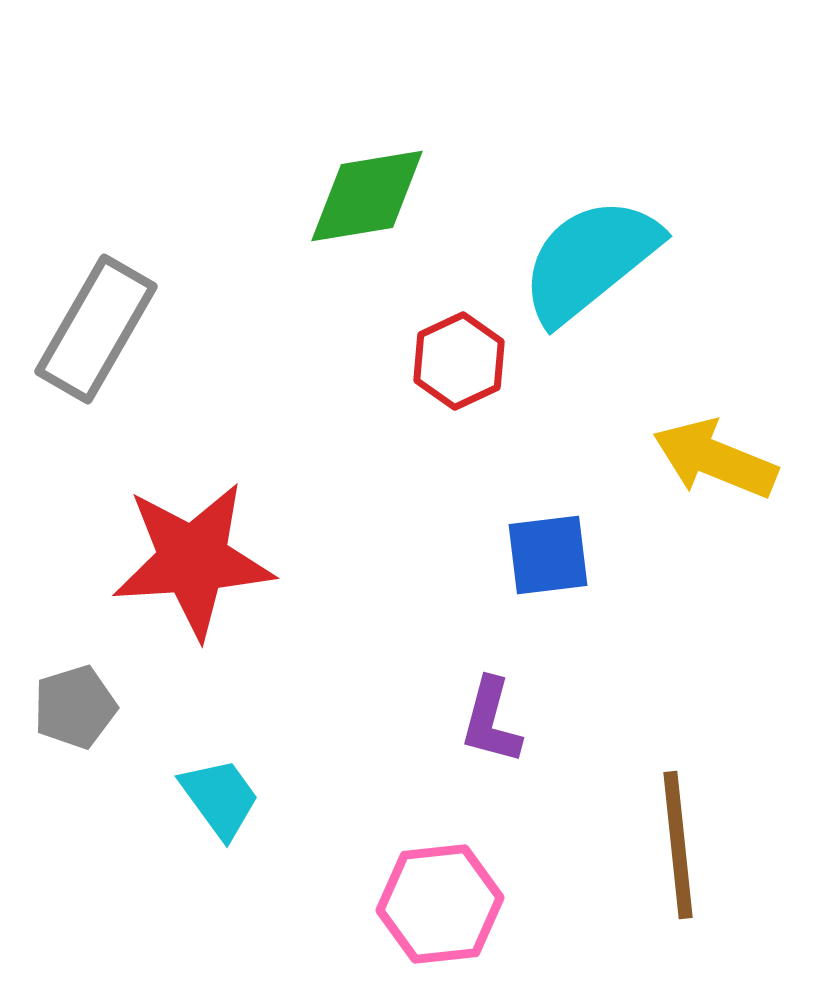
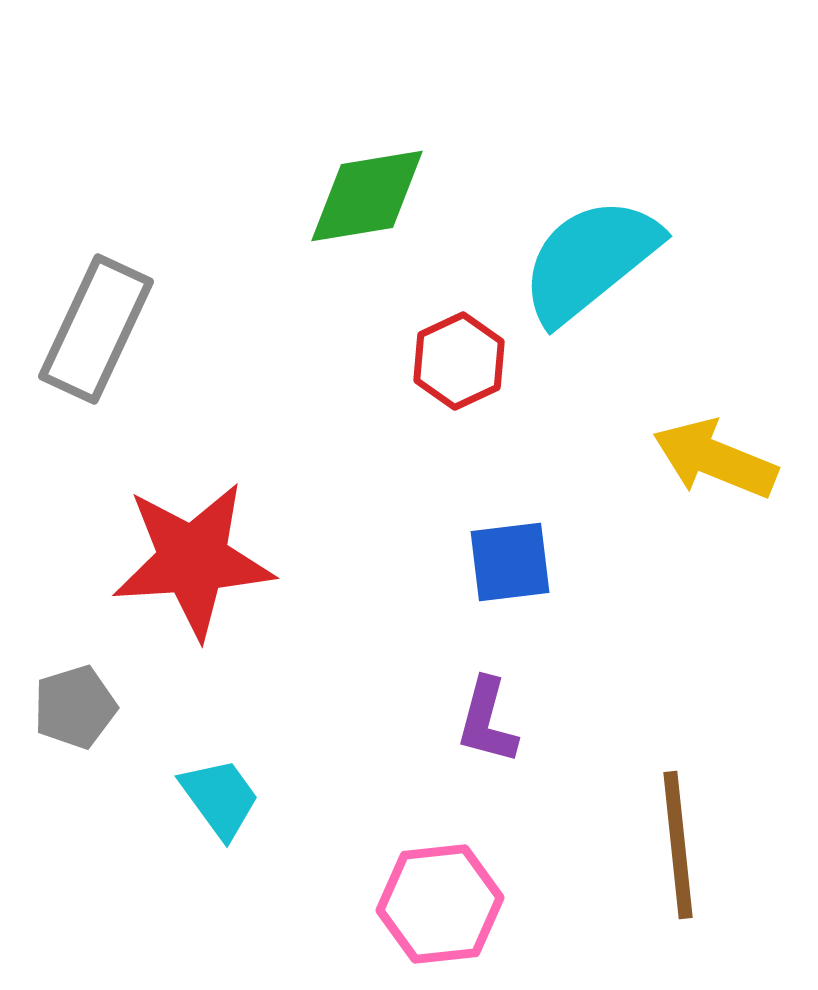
gray rectangle: rotated 5 degrees counterclockwise
blue square: moved 38 px left, 7 px down
purple L-shape: moved 4 px left
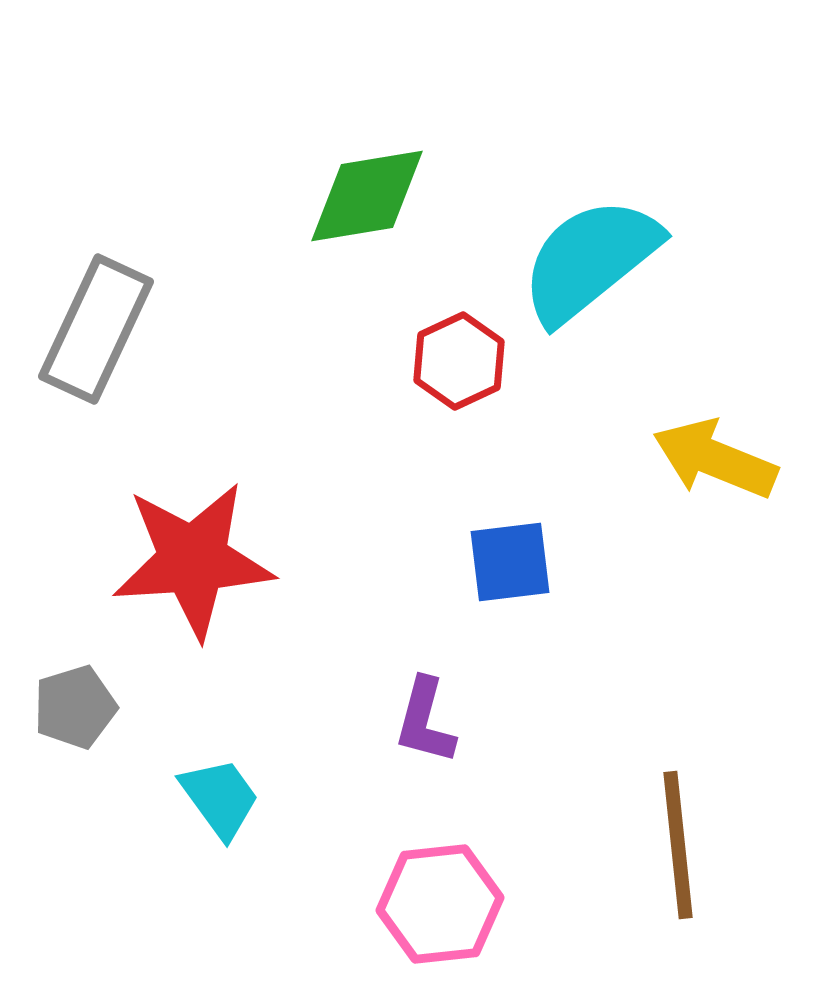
purple L-shape: moved 62 px left
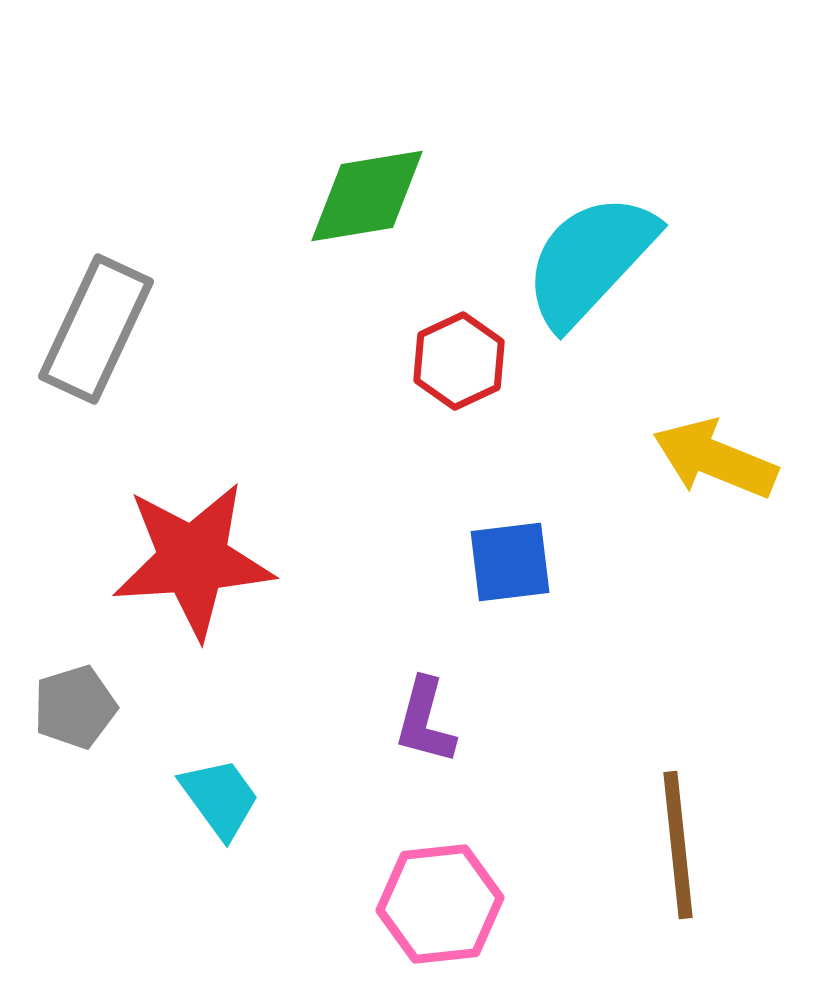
cyan semicircle: rotated 8 degrees counterclockwise
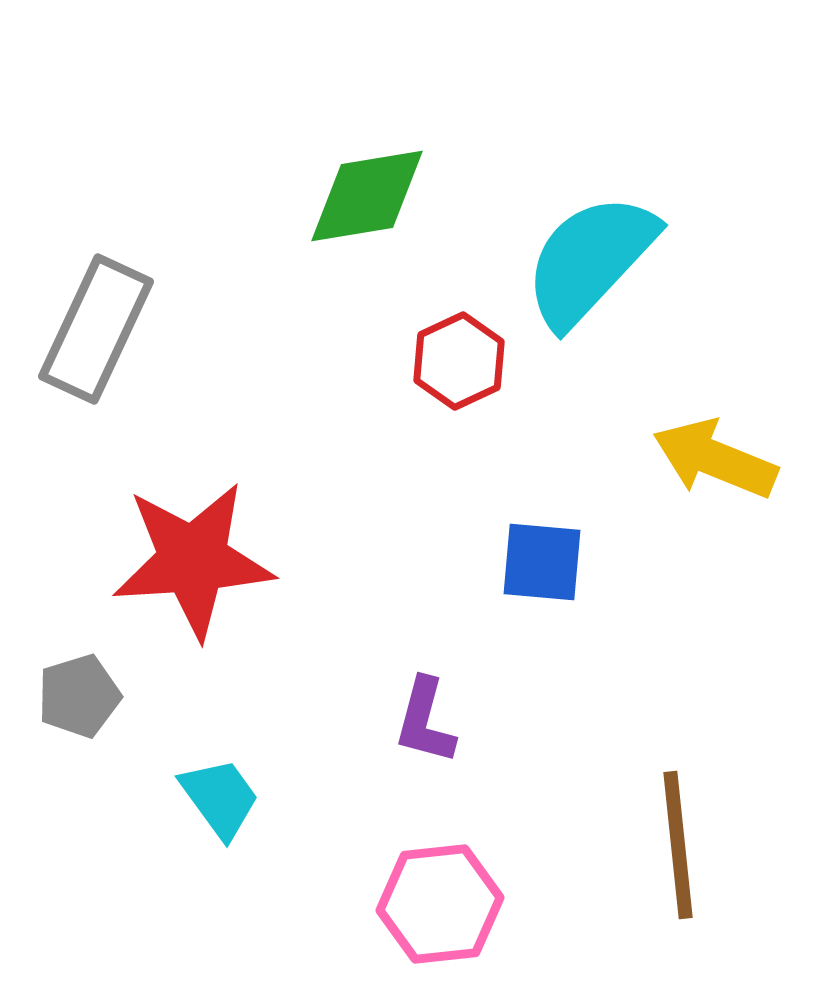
blue square: moved 32 px right; rotated 12 degrees clockwise
gray pentagon: moved 4 px right, 11 px up
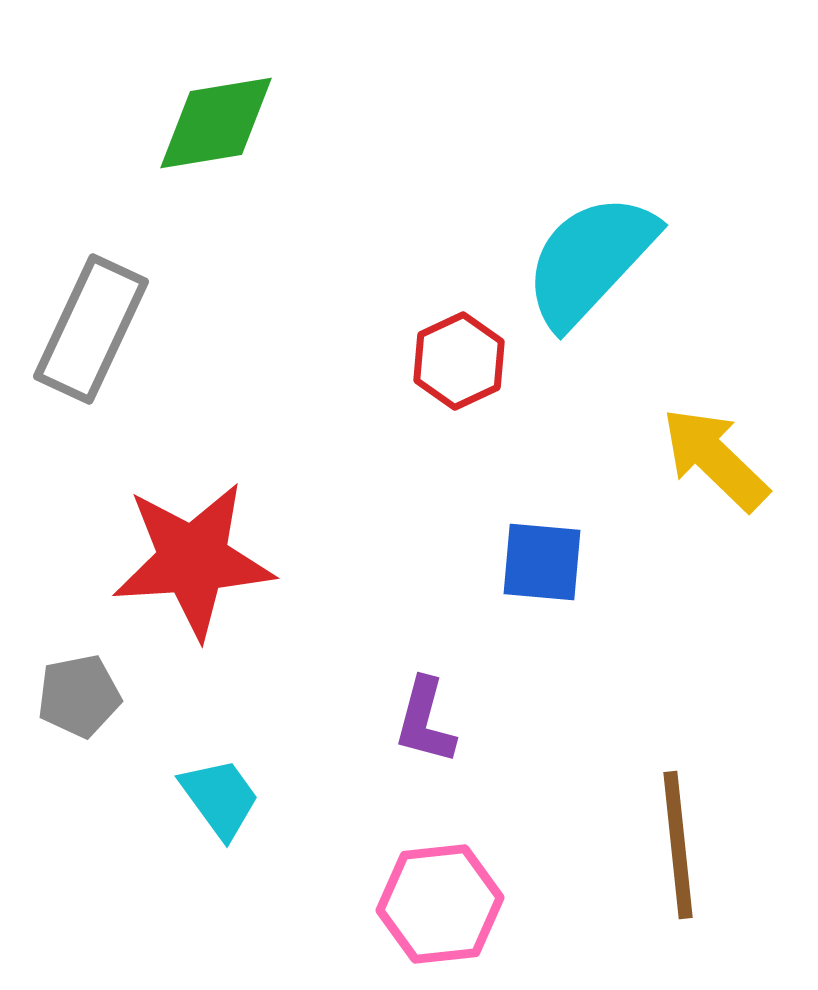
green diamond: moved 151 px left, 73 px up
gray rectangle: moved 5 px left
yellow arrow: rotated 22 degrees clockwise
gray pentagon: rotated 6 degrees clockwise
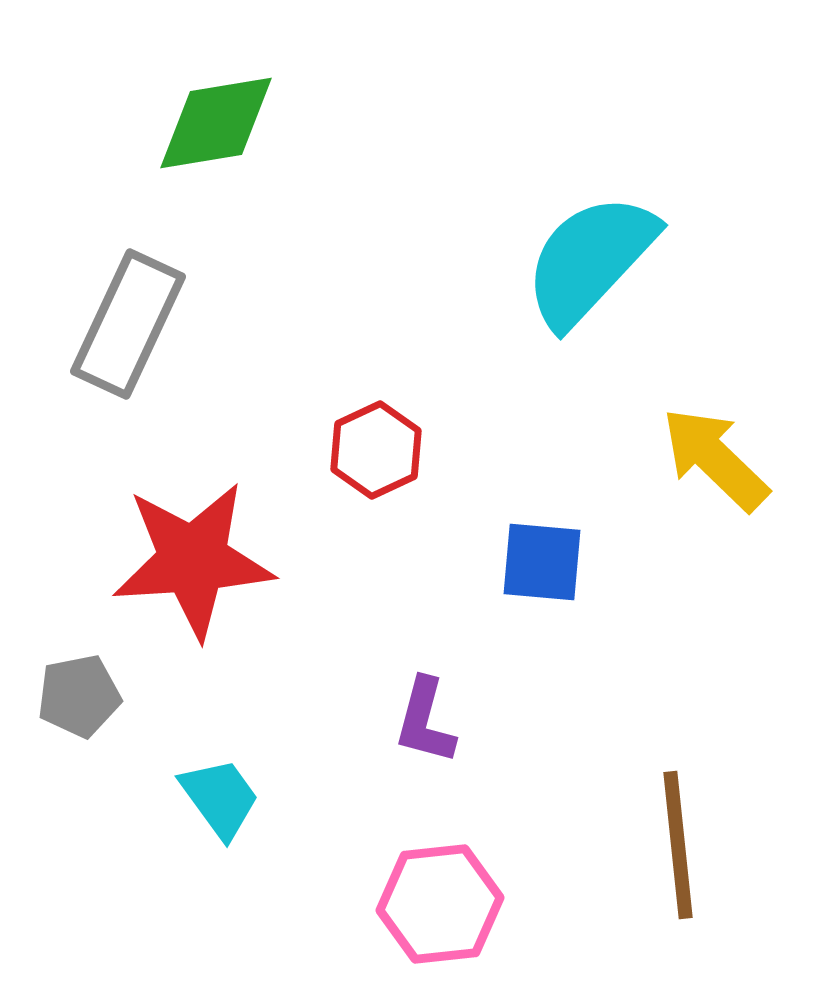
gray rectangle: moved 37 px right, 5 px up
red hexagon: moved 83 px left, 89 px down
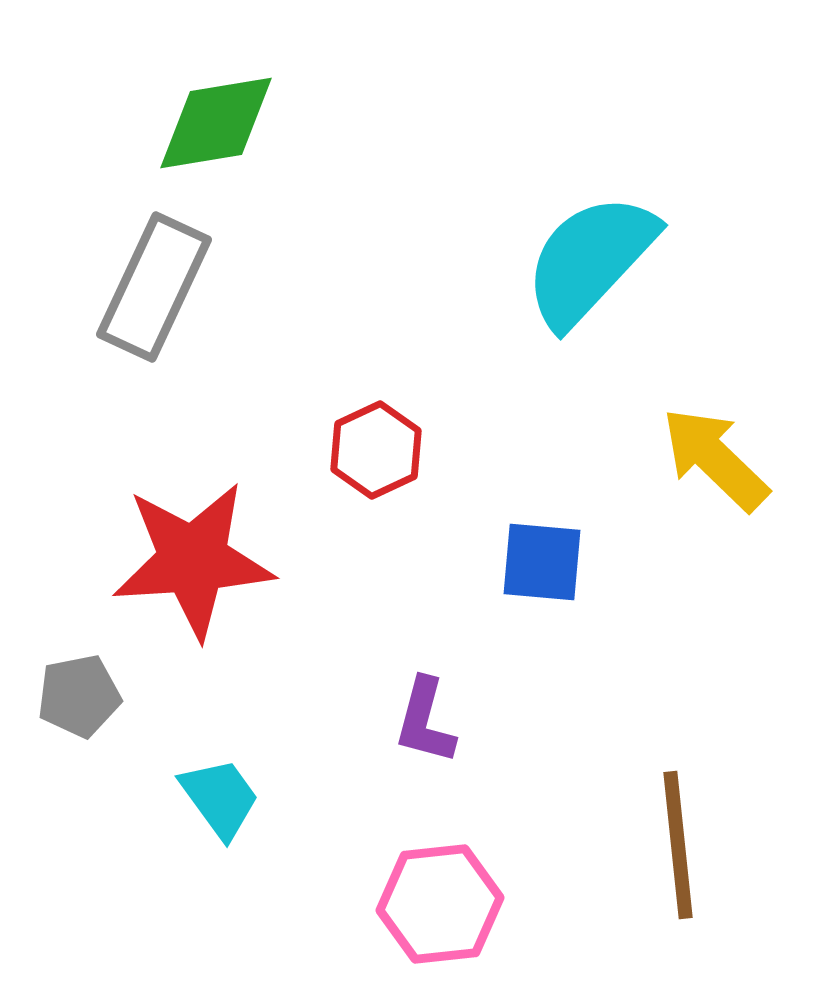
gray rectangle: moved 26 px right, 37 px up
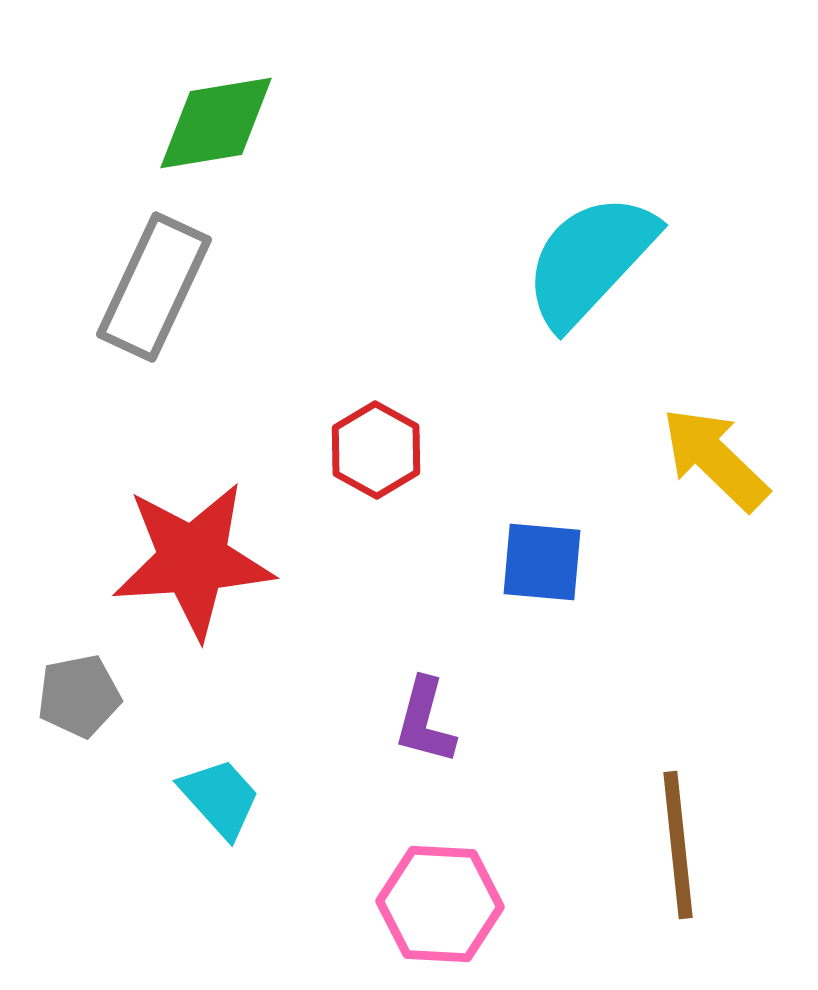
red hexagon: rotated 6 degrees counterclockwise
cyan trapezoid: rotated 6 degrees counterclockwise
pink hexagon: rotated 9 degrees clockwise
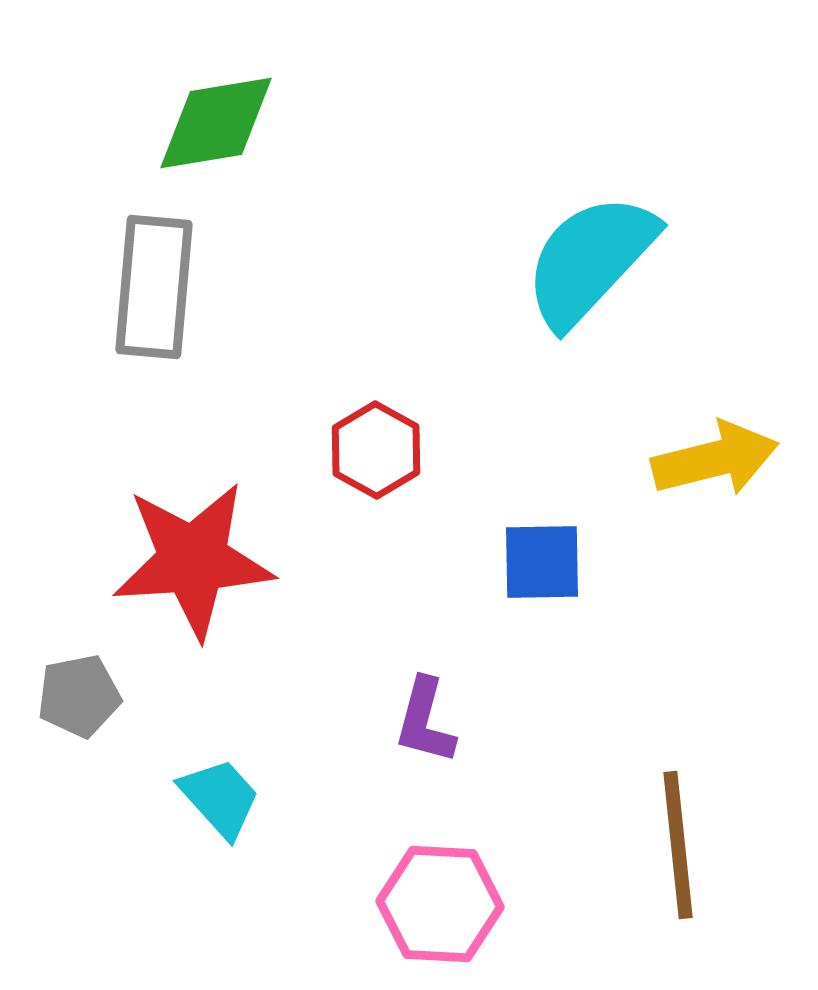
gray rectangle: rotated 20 degrees counterclockwise
yellow arrow: rotated 122 degrees clockwise
blue square: rotated 6 degrees counterclockwise
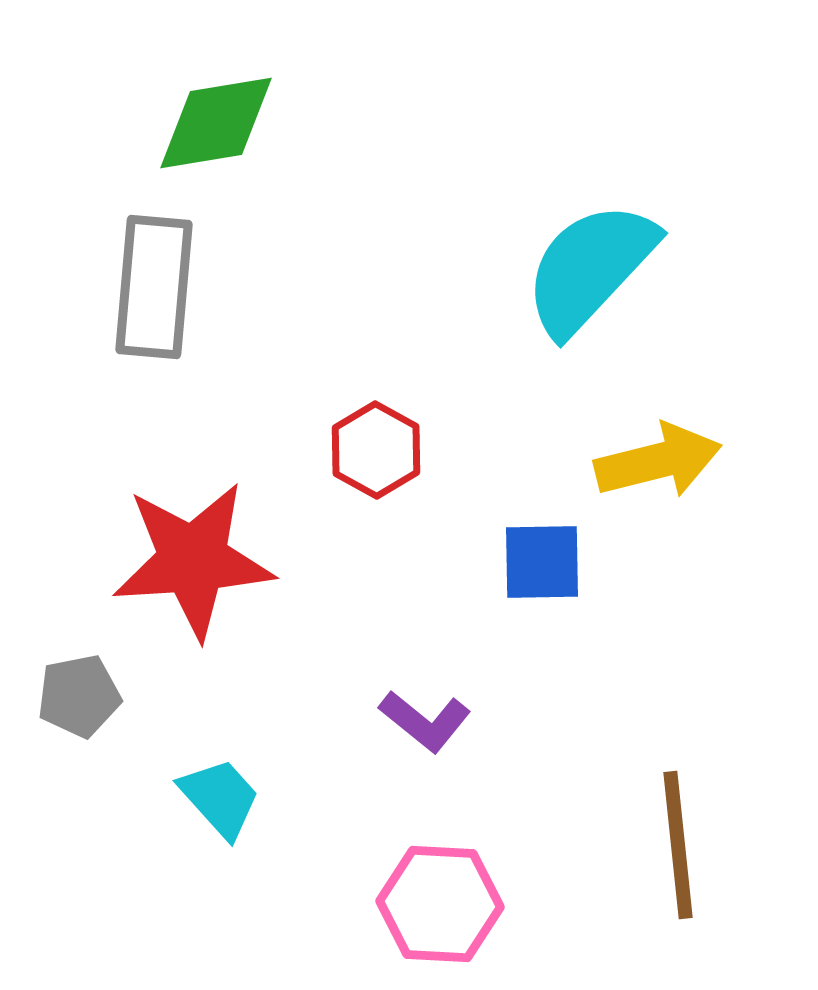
cyan semicircle: moved 8 px down
yellow arrow: moved 57 px left, 2 px down
purple L-shape: rotated 66 degrees counterclockwise
